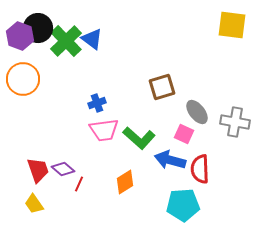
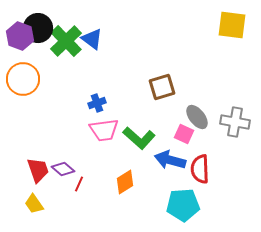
gray ellipse: moved 5 px down
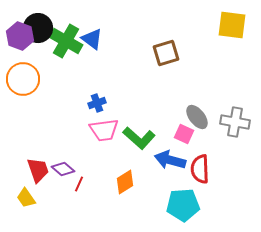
green cross: rotated 16 degrees counterclockwise
brown square: moved 4 px right, 34 px up
yellow trapezoid: moved 8 px left, 6 px up
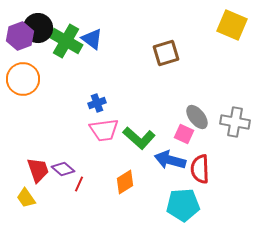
yellow square: rotated 16 degrees clockwise
purple hexagon: rotated 20 degrees clockwise
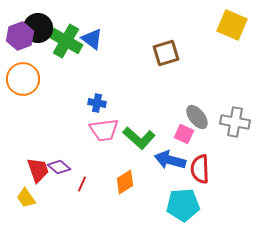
blue cross: rotated 30 degrees clockwise
purple diamond: moved 4 px left, 2 px up
red line: moved 3 px right
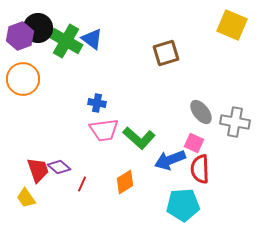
gray ellipse: moved 4 px right, 5 px up
pink square: moved 10 px right, 9 px down
blue arrow: rotated 36 degrees counterclockwise
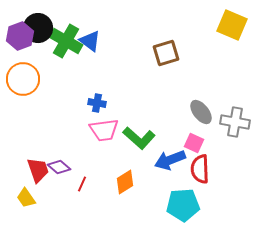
blue triangle: moved 2 px left, 2 px down
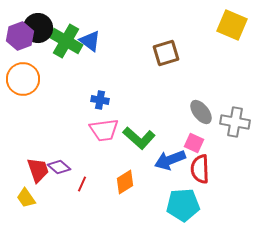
blue cross: moved 3 px right, 3 px up
